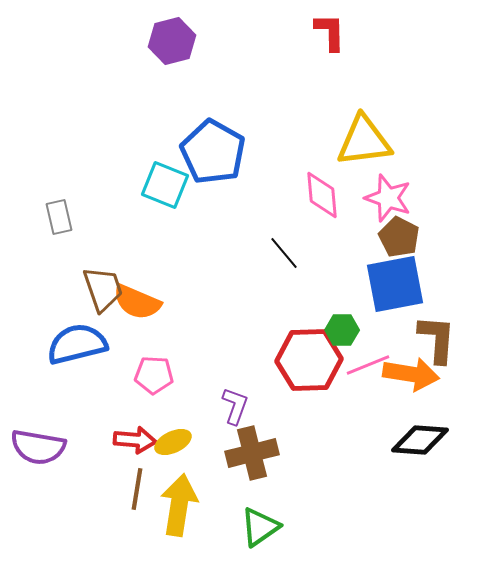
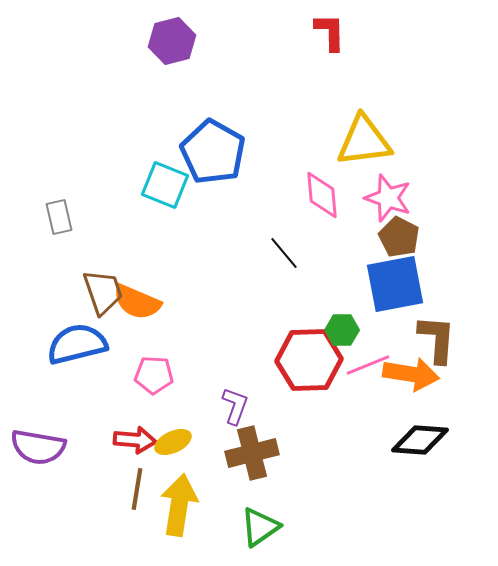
brown trapezoid: moved 3 px down
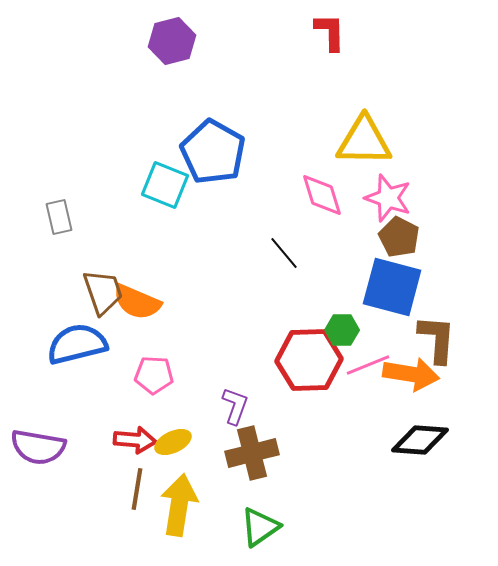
yellow triangle: rotated 8 degrees clockwise
pink diamond: rotated 12 degrees counterclockwise
blue square: moved 3 px left, 3 px down; rotated 26 degrees clockwise
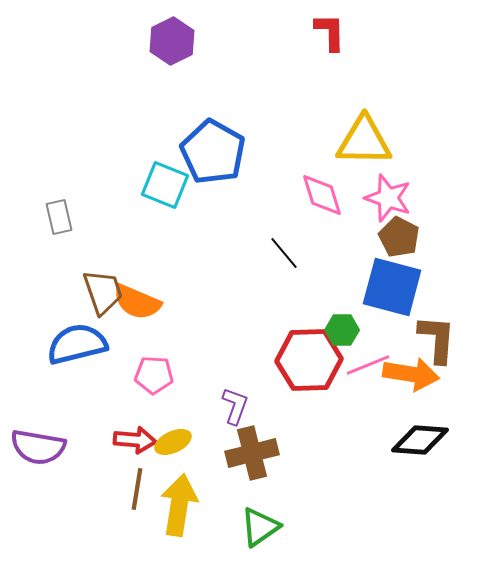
purple hexagon: rotated 12 degrees counterclockwise
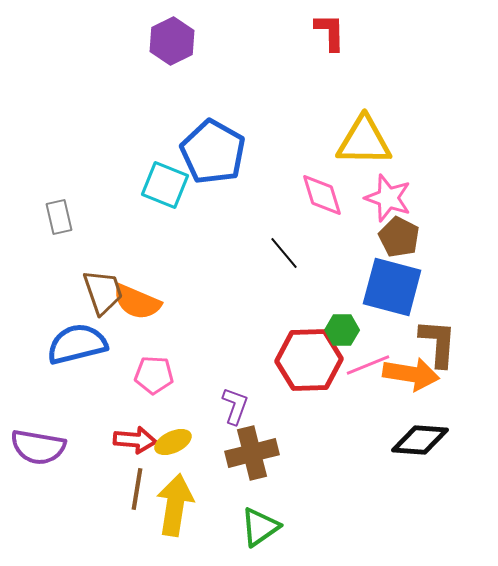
brown L-shape: moved 1 px right, 4 px down
yellow arrow: moved 4 px left
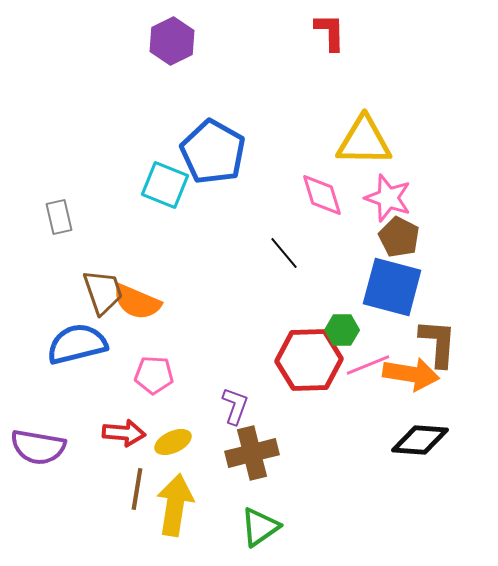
red arrow: moved 11 px left, 7 px up
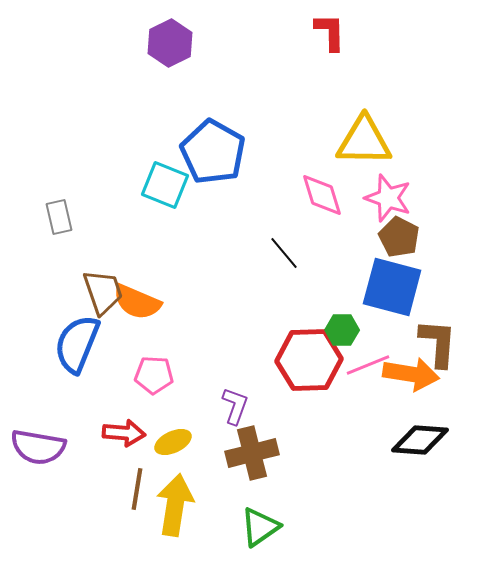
purple hexagon: moved 2 px left, 2 px down
blue semicircle: rotated 54 degrees counterclockwise
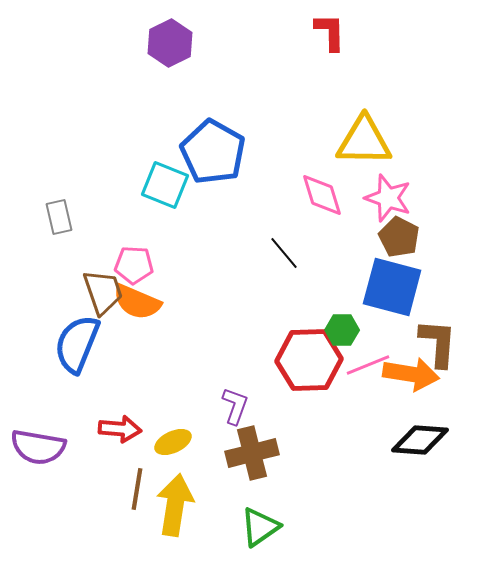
pink pentagon: moved 20 px left, 110 px up
red arrow: moved 4 px left, 4 px up
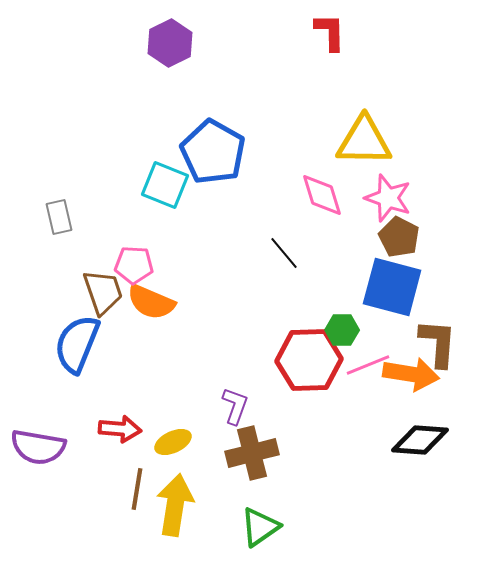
orange semicircle: moved 14 px right
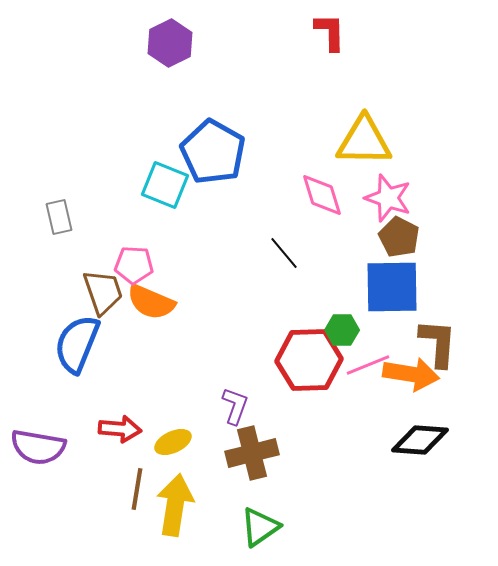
blue square: rotated 16 degrees counterclockwise
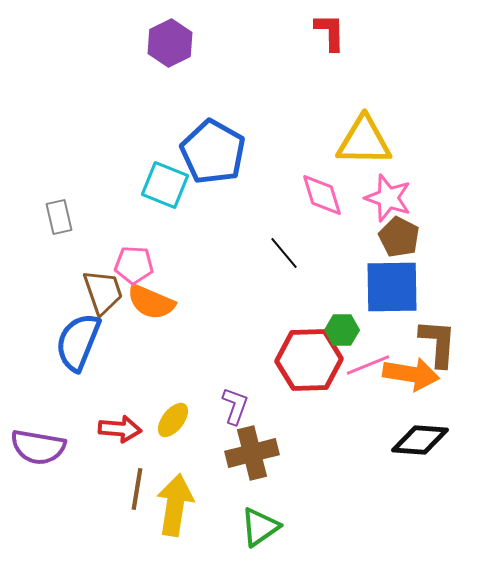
blue semicircle: moved 1 px right, 2 px up
yellow ellipse: moved 22 px up; rotated 27 degrees counterclockwise
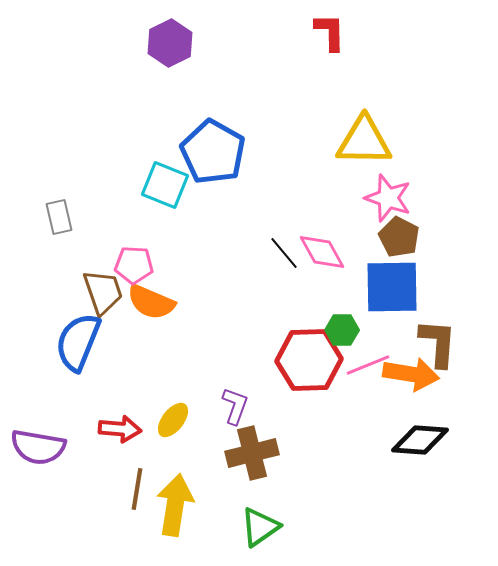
pink diamond: moved 57 px down; rotated 12 degrees counterclockwise
